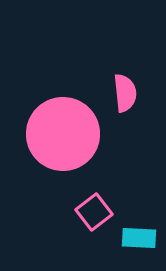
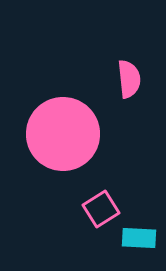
pink semicircle: moved 4 px right, 14 px up
pink square: moved 7 px right, 3 px up; rotated 6 degrees clockwise
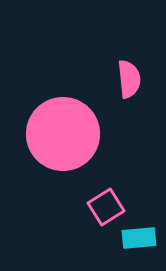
pink square: moved 5 px right, 2 px up
cyan rectangle: rotated 8 degrees counterclockwise
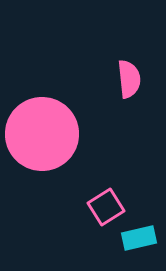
pink circle: moved 21 px left
cyan rectangle: rotated 8 degrees counterclockwise
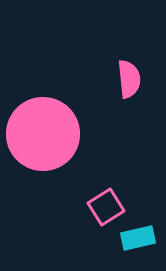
pink circle: moved 1 px right
cyan rectangle: moved 1 px left
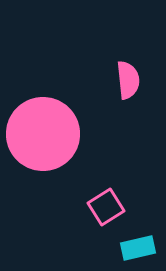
pink semicircle: moved 1 px left, 1 px down
cyan rectangle: moved 10 px down
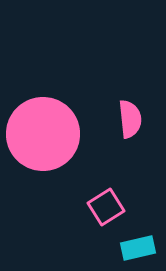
pink semicircle: moved 2 px right, 39 px down
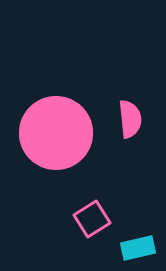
pink circle: moved 13 px right, 1 px up
pink square: moved 14 px left, 12 px down
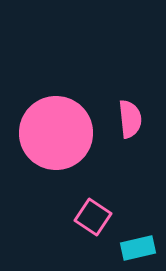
pink square: moved 1 px right, 2 px up; rotated 24 degrees counterclockwise
